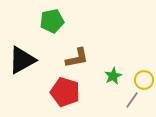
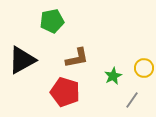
yellow circle: moved 12 px up
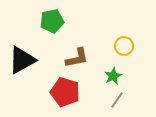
yellow circle: moved 20 px left, 22 px up
gray line: moved 15 px left
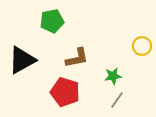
yellow circle: moved 18 px right
green star: rotated 18 degrees clockwise
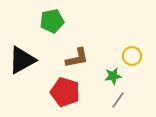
yellow circle: moved 10 px left, 10 px down
gray line: moved 1 px right
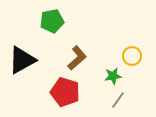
brown L-shape: rotated 30 degrees counterclockwise
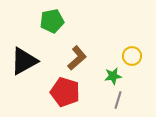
black triangle: moved 2 px right, 1 px down
gray line: rotated 18 degrees counterclockwise
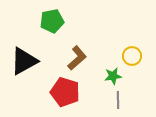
gray line: rotated 18 degrees counterclockwise
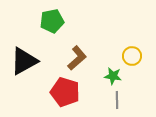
green star: rotated 18 degrees clockwise
gray line: moved 1 px left
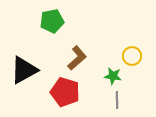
black triangle: moved 9 px down
